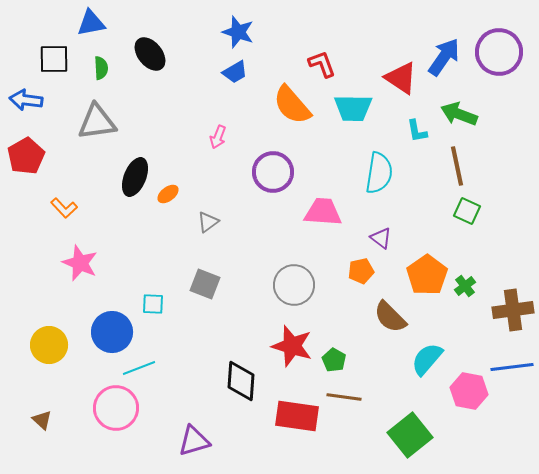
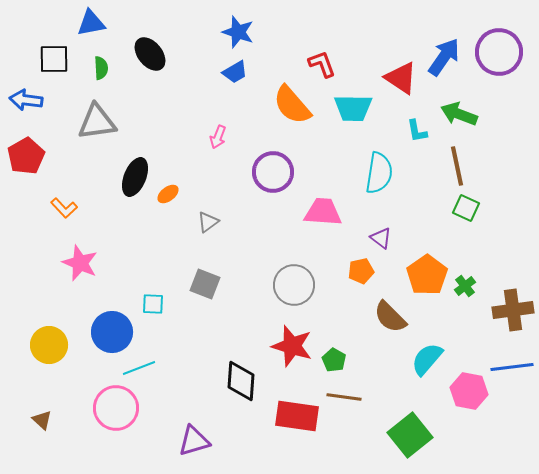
green square at (467, 211): moved 1 px left, 3 px up
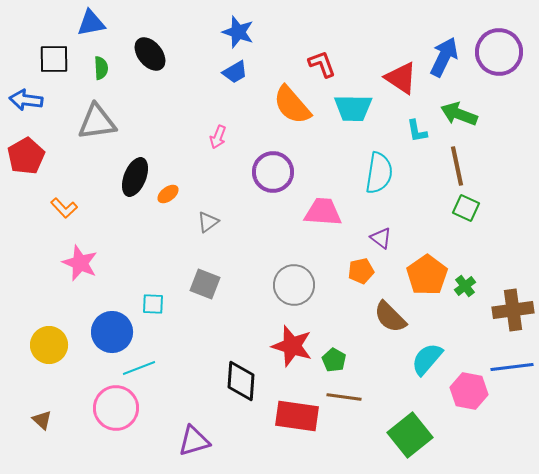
blue arrow at (444, 57): rotated 9 degrees counterclockwise
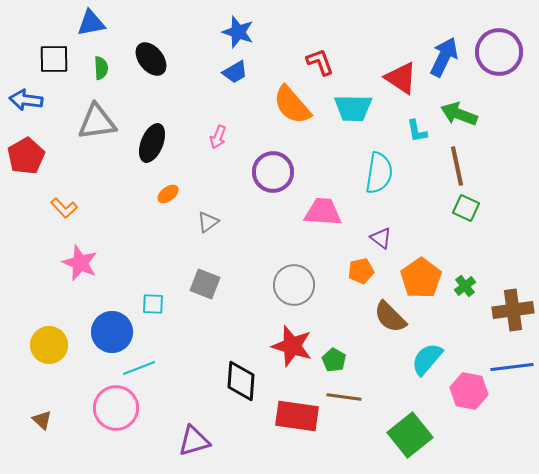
black ellipse at (150, 54): moved 1 px right, 5 px down
red L-shape at (322, 64): moved 2 px left, 2 px up
black ellipse at (135, 177): moved 17 px right, 34 px up
orange pentagon at (427, 275): moved 6 px left, 3 px down
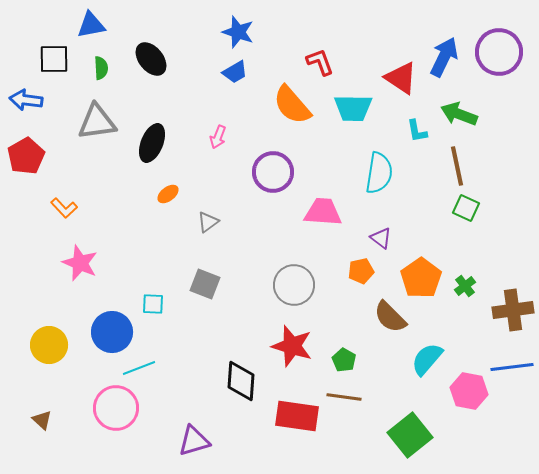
blue triangle at (91, 23): moved 2 px down
green pentagon at (334, 360): moved 10 px right
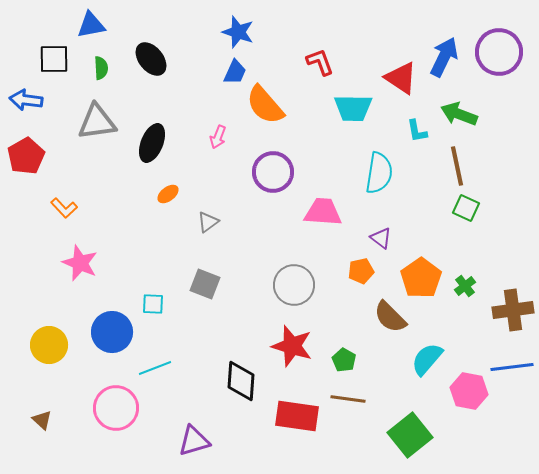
blue trapezoid at (235, 72): rotated 36 degrees counterclockwise
orange semicircle at (292, 105): moved 27 px left
cyan line at (139, 368): moved 16 px right
brown line at (344, 397): moved 4 px right, 2 px down
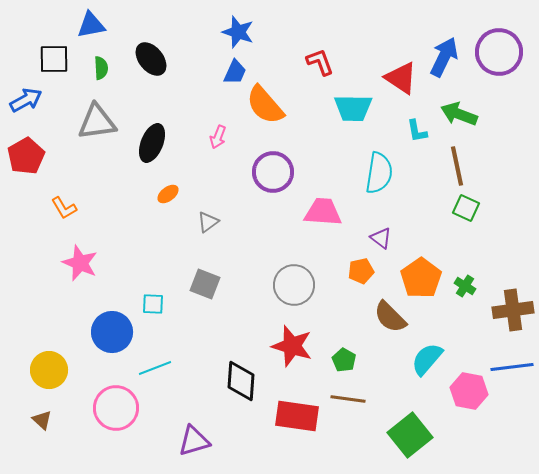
blue arrow at (26, 100): rotated 144 degrees clockwise
orange L-shape at (64, 208): rotated 12 degrees clockwise
green cross at (465, 286): rotated 20 degrees counterclockwise
yellow circle at (49, 345): moved 25 px down
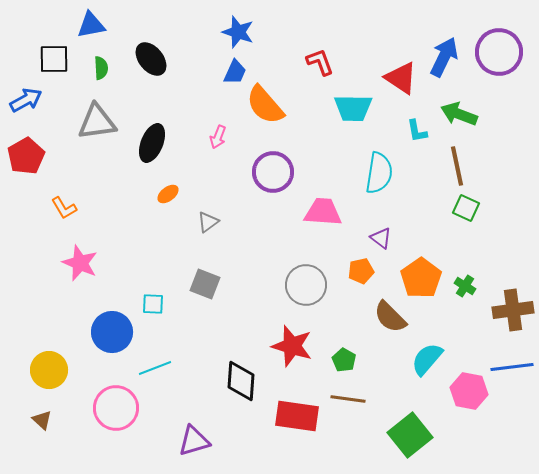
gray circle at (294, 285): moved 12 px right
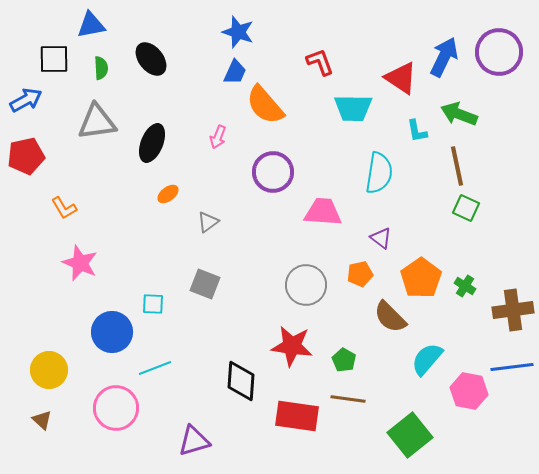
red pentagon at (26, 156): rotated 18 degrees clockwise
orange pentagon at (361, 271): moved 1 px left, 3 px down
red star at (292, 346): rotated 9 degrees counterclockwise
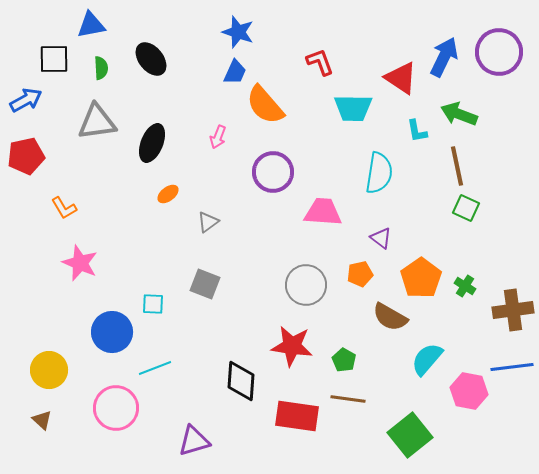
brown semicircle at (390, 317): rotated 15 degrees counterclockwise
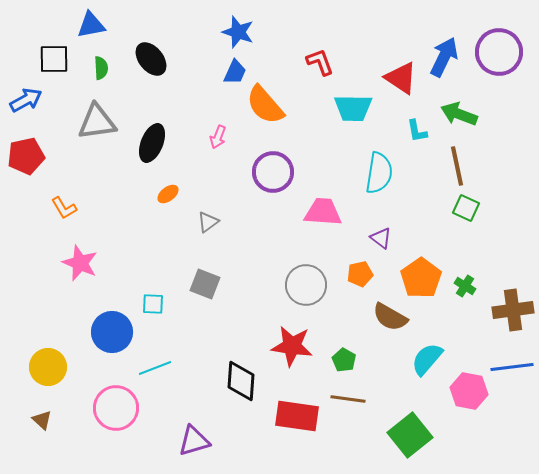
yellow circle at (49, 370): moved 1 px left, 3 px up
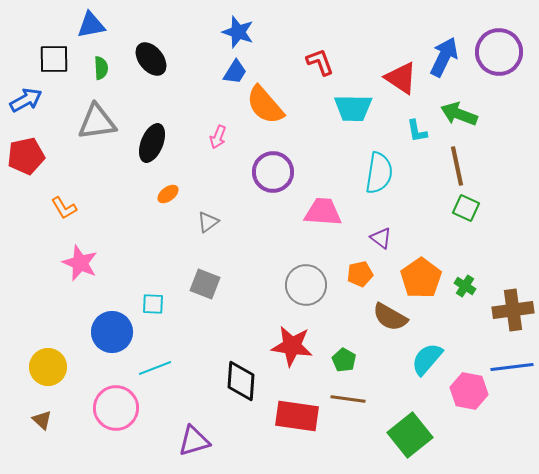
blue trapezoid at (235, 72): rotated 8 degrees clockwise
